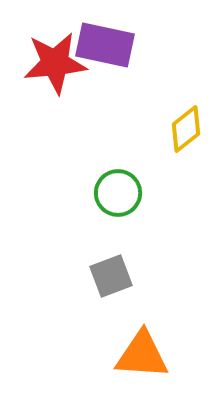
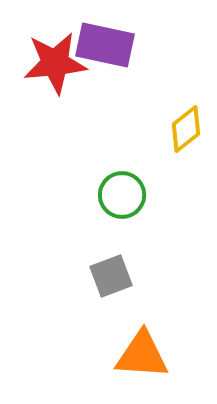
green circle: moved 4 px right, 2 px down
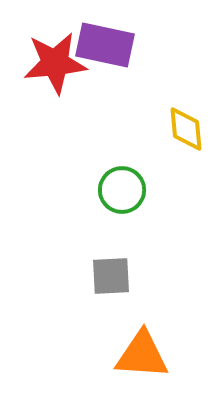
yellow diamond: rotated 57 degrees counterclockwise
green circle: moved 5 px up
gray square: rotated 18 degrees clockwise
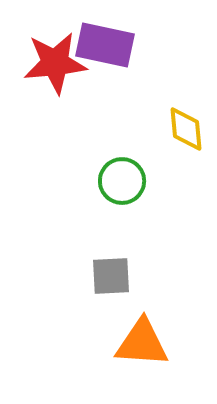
green circle: moved 9 px up
orange triangle: moved 12 px up
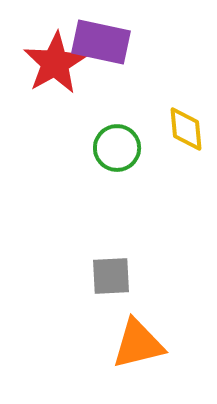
purple rectangle: moved 4 px left, 3 px up
red star: rotated 24 degrees counterclockwise
green circle: moved 5 px left, 33 px up
orange triangle: moved 4 px left, 1 px down; rotated 18 degrees counterclockwise
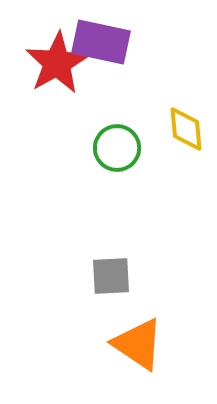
red star: moved 2 px right
orange triangle: rotated 48 degrees clockwise
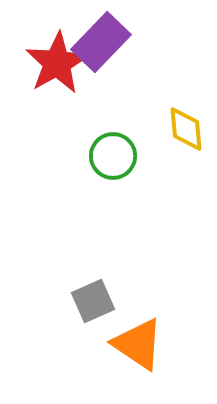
purple rectangle: rotated 58 degrees counterclockwise
green circle: moved 4 px left, 8 px down
gray square: moved 18 px left, 25 px down; rotated 21 degrees counterclockwise
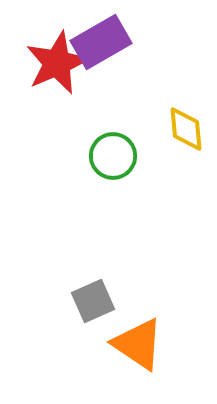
purple rectangle: rotated 16 degrees clockwise
red star: rotated 6 degrees clockwise
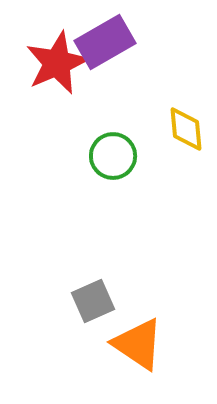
purple rectangle: moved 4 px right
